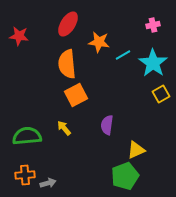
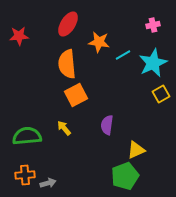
red star: rotated 12 degrees counterclockwise
cyan star: rotated 12 degrees clockwise
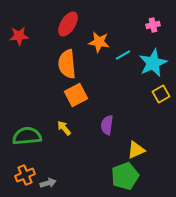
orange cross: rotated 18 degrees counterclockwise
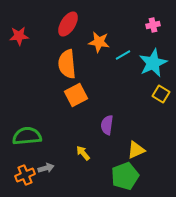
yellow square: rotated 30 degrees counterclockwise
yellow arrow: moved 19 px right, 25 px down
gray arrow: moved 2 px left, 15 px up
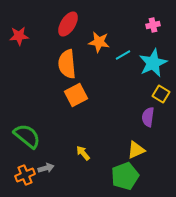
purple semicircle: moved 41 px right, 8 px up
green semicircle: rotated 44 degrees clockwise
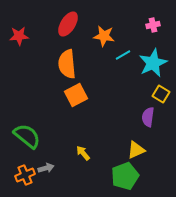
orange star: moved 5 px right, 6 px up
